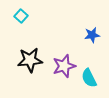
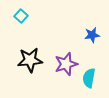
purple star: moved 2 px right, 2 px up
cyan semicircle: rotated 36 degrees clockwise
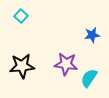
black star: moved 8 px left, 6 px down
purple star: rotated 25 degrees clockwise
cyan semicircle: rotated 24 degrees clockwise
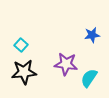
cyan square: moved 29 px down
black star: moved 2 px right, 6 px down
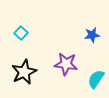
cyan square: moved 12 px up
black star: rotated 20 degrees counterclockwise
cyan semicircle: moved 7 px right, 1 px down
